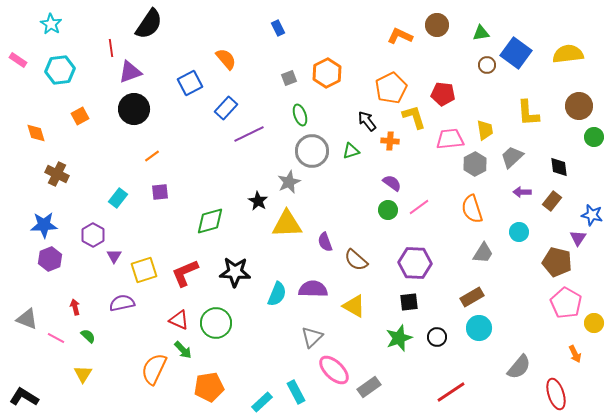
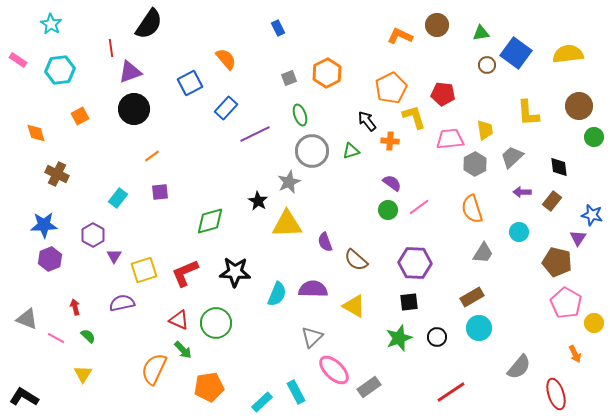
purple line at (249, 134): moved 6 px right
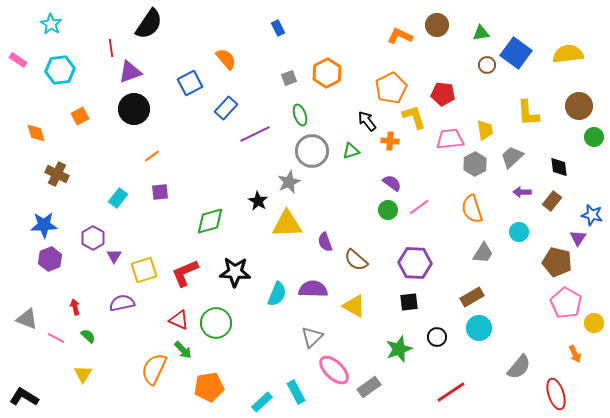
purple hexagon at (93, 235): moved 3 px down
green star at (399, 338): moved 11 px down
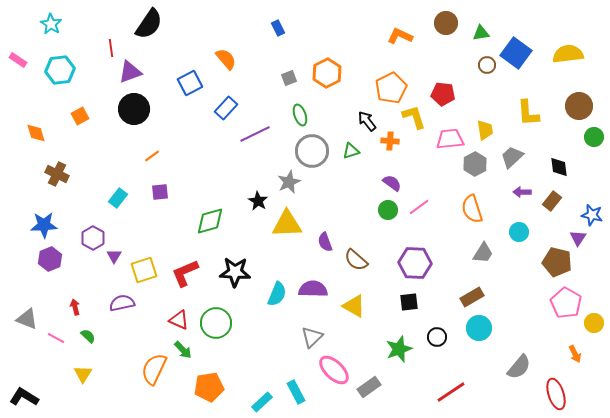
brown circle at (437, 25): moved 9 px right, 2 px up
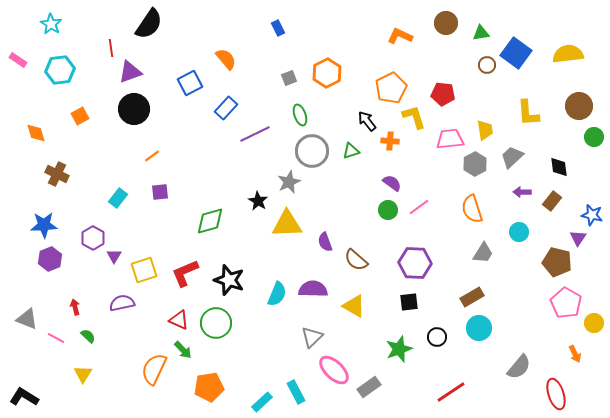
black star at (235, 272): moved 6 px left, 8 px down; rotated 16 degrees clockwise
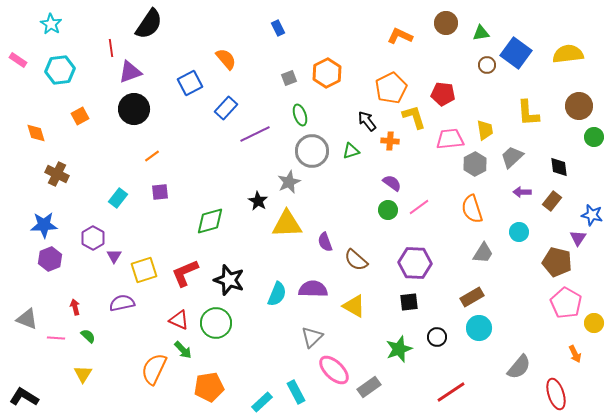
pink line at (56, 338): rotated 24 degrees counterclockwise
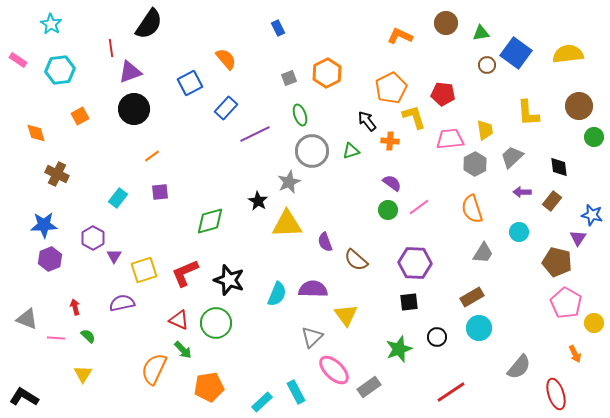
yellow triangle at (354, 306): moved 8 px left, 9 px down; rotated 25 degrees clockwise
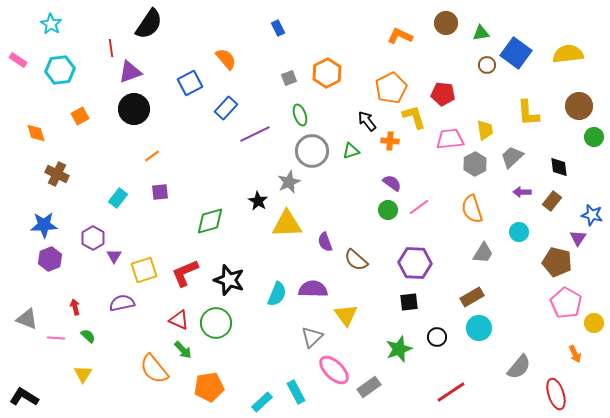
orange semicircle at (154, 369): rotated 64 degrees counterclockwise
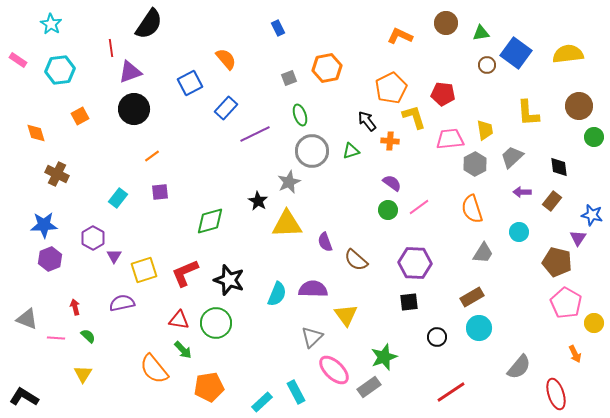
orange hexagon at (327, 73): moved 5 px up; rotated 16 degrees clockwise
red triangle at (179, 320): rotated 15 degrees counterclockwise
green star at (399, 349): moved 15 px left, 8 px down
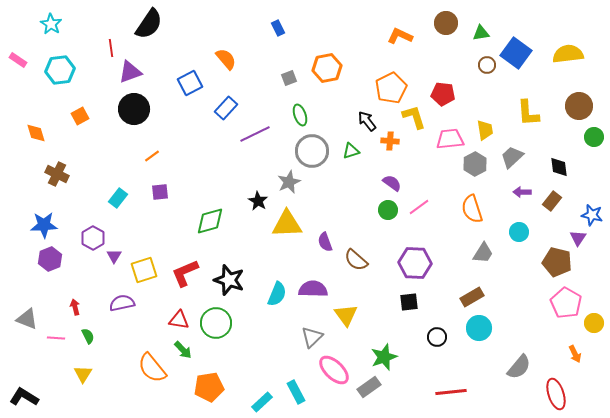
green semicircle at (88, 336): rotated 21 degrees clockwise
orange semicircle at (154, 369): moved 2 px left, 1 px up
red line at (451, 392): rotated 28 degrees clockwise
